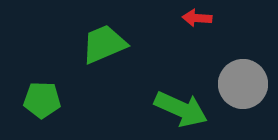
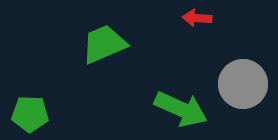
green pentagon: moved 12 px left, 14 px down
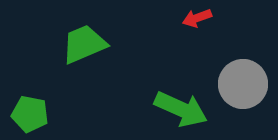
red arrow: rotated 24 degrees counterclockwise
green trapezoid: moved 20 px left
green pentagon: rotated 9 degrees clockwise
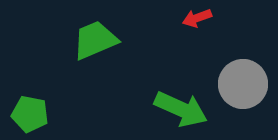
green trapezoid: moved 11 px right, 4 px up
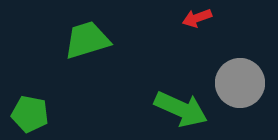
green trapezoid: moved 8 px left; rotated 6 degrees clockwise
gray circle: moved 3 px left, 1 px up
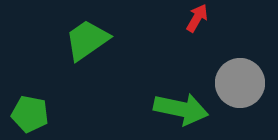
red arrow: rotated 140 degrees clockwise
green trapezoid: rotated 18 degrees counterclockwise
green arrow: rotated 12 degrees counterclockwise
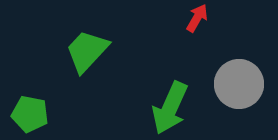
green trapezoid: moved 11 px down; rotated 12 degrees counterclockwise
gray circle: moved 1 px left, 1 px down
green arrow: moved 11 px left, 1 px up; rotated 102 degrees clockwise
